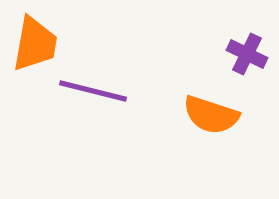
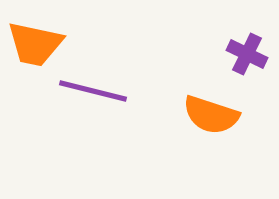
orange trapezoid: rotated 92 degrees clockwise
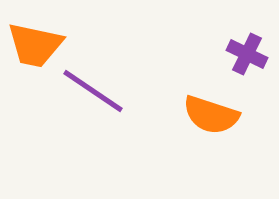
orange trapezoid: moved 1 px down
purple line: rotated 20 degrees clockwise
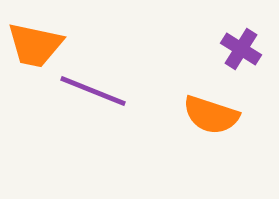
purple cross: moved 6 px left, 5 px up; rotated 6 degrees clockwise
purple line: rotated 12 degrees counterclockwise
